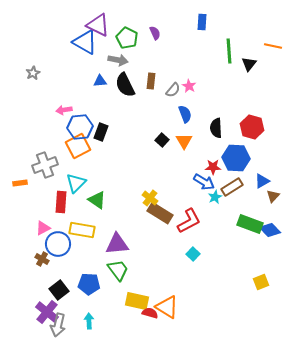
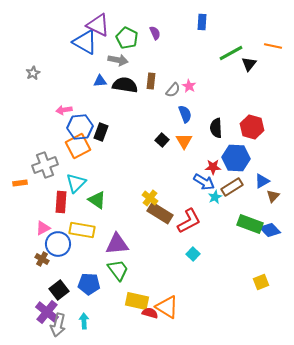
green line at (229, 51): moved 2 px right, 2 px down; rotated 65 degrees clockwise
black semicircle at (125, 85): rotated 125 degrees clockwise
cyan arrow at (89, 321): moved 5 px left
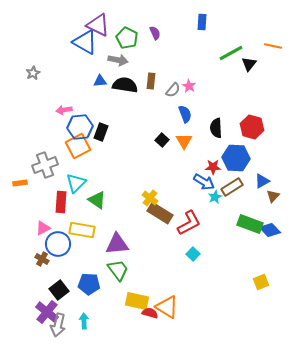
red L-shape at (189, 221): moved 2 px down
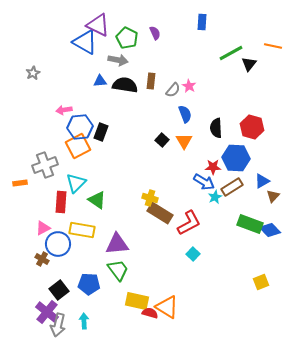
yellow cross at (150, 198): rotated 21 degrees counterclockwise
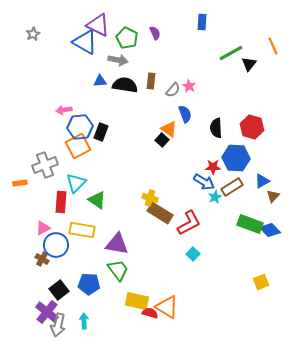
orange line at (273, 46): rotated 54 degrees clockwise
gray star at (33, 73): moved 39 px up
orange triangle at (184, 141): moved 15 px left, 12 px up; rotated 24 degrees counterclockwise
blue circle at (58, 244): moved 2 px left, 1 px down
purple triangle at (117, 244): rotated 15 degrees clockwise
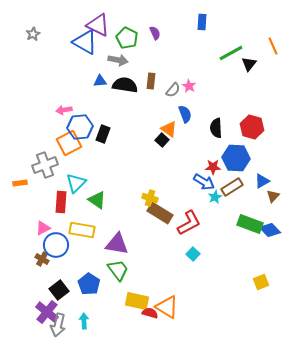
black rectangle at (101, 132): moved 2 px right, 2 px down
orange square at (78, 146): moved 9 px left, 3 px up
blue pentagon at (89, 284): rotated 30 degrees clockwise
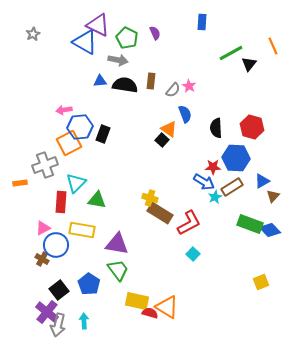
green triangle at (97, 200): rotated 24 degrees counterclockwise
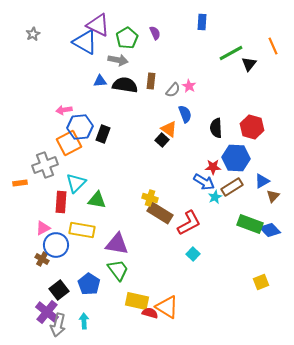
green pentagon at (127, 38): rotated 15 degrees clockwise
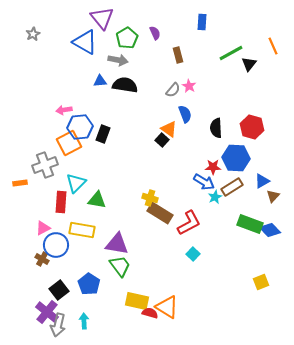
purple triangle at (98, 25): moved 4 px right, 7 px up; rotated 25 degrees clockwise
brown rectangle at (151, 81): moved 27 px right, 26 px up; rotated 21 degrees counterclockwise
green trapezoid at (118, 270): moved 2 px right, 4 px up
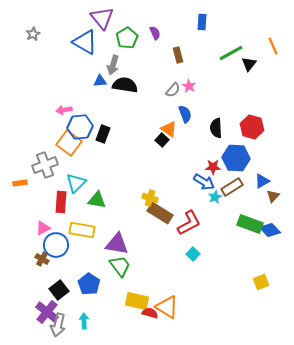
gray arrow at (118, 60): moved 5 px left, 5 px down; rotated 96 degrees clockwise
orange square at (69, 143): rotated 25 degrees counterclockwise
